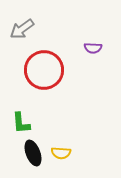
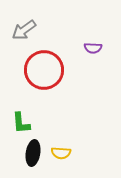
gray arrow: moved 2 px right, 1 px down
black ellipse: rotated 30 degrees clockwise
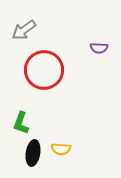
purple semicircle: moved 6 px right
green L-shape: rotated 25 degrees clockwise
yellow semicircle: moved 4 px up
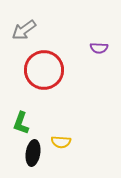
yellow semicircle: moved 7 px up
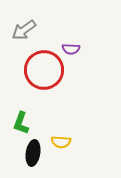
purple semicircle: moved 28 px left, 1 px down
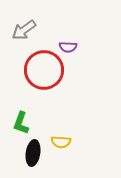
purple semicircle: moved 3 px left, 2 px up
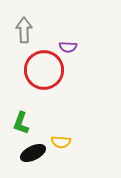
gray arrow: rotated 125 degrees clockwise
black ellipse: rotated 55 degrees clockwise
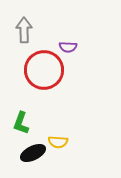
yellow semicircle: moved 3 px left
